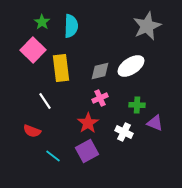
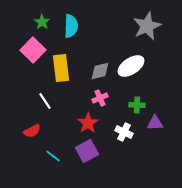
purple triangle: rotated 24 degrees counterclockwise
red semicircle: rotated 48 degrees counterclockwise
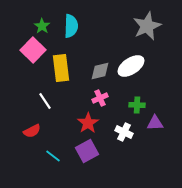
green star: moved 4 px down
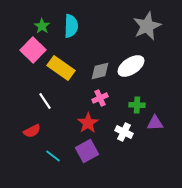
yellow rectangle: rotated 48 degrees counterclockwise
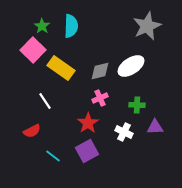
purple triangle: moved 4 px down
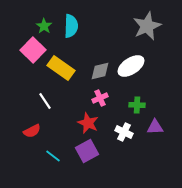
green star: moved 2 px right
red star: rotated 15 degrees counterclockwise
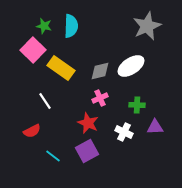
green star: rotated 21 degrees counterclockwise
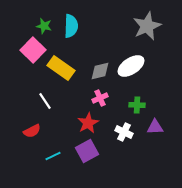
red star: rotated 20 degrees clockwise
cyan line: rotated 63 degrees counterclockwise
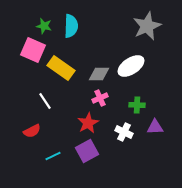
pink square: rotated 20 degrees counterclockwise
gray diamond: moved 1 px left, 3 px down; rotated 15 degrees clockwise
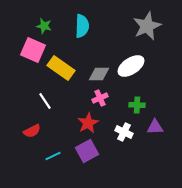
cyan semicircle: moved 11 px right
